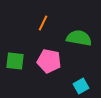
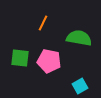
green square: moved 5 px right, 3 px up
cyan square: moved 1 px left
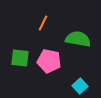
green semicircle: moved 1 px left, 1 px down
cyan square: rotated 14 degrees counterclockwise
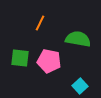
orange line: moved 3 px left
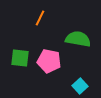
orange line: moved 5 px up
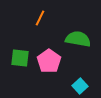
pink pentagon: rotated 25 degrees clockwise
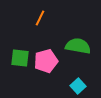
green semicircle: moved 7 px down
pink pentagon: moved 3 px left; rotated 20 degrees clockwise
cyan square: moved 2 px left
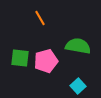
orange line: rotated 56 degrees counterclockwise
